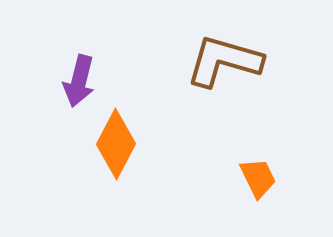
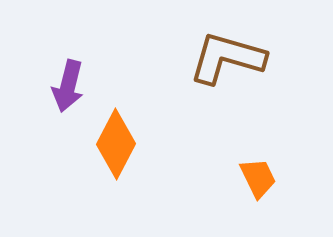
brown L-shape: moved 3 px right, 3 px up
purple arrow: moved 11 px left, 5 px down
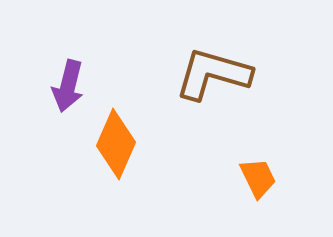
brown L-shape: moved 14 px left, 16 px down
orange diamond: rotated 4 degrees counterclockwise
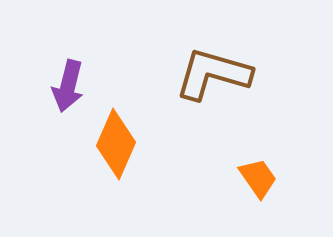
orange trapezoid: rotated 9 degrees counterclockwise
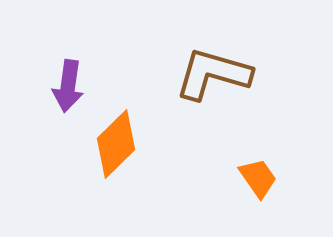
purple arrow: rotated 6 degrees counterclockwise
orange diamond: rotated 22 degrees clockwise
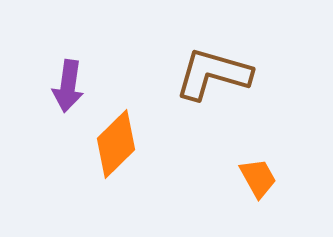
orange trapezoid: rotated 6 degrees clockwise
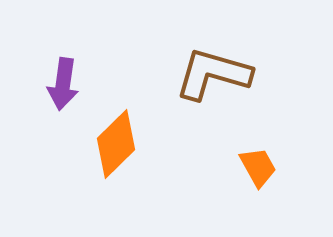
purple arrow: moved 5 px left, 2 px up
orange trapezoid: moved 11 px up
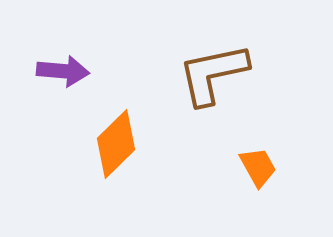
brown L-shape: rotated 28 degrees counterclockwise
purple arrow: moved 13 px up; rotated 93 degrees counterclockwise
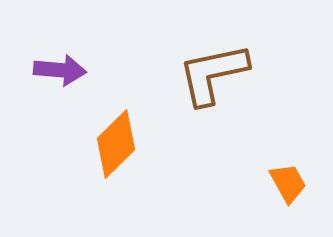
purple arrow: moved 3 px left, 1 px up
orange trapezoid: moved 30 px right, 16 px down
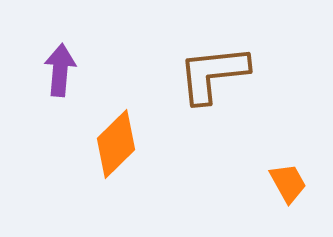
purple arrow: rotated 90 degrees counterclockwise
brown L-shape: rotated 6 degrees clockwise
